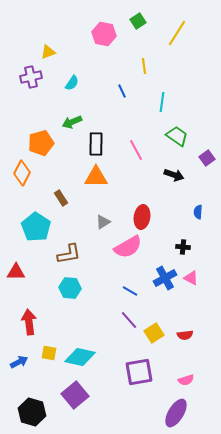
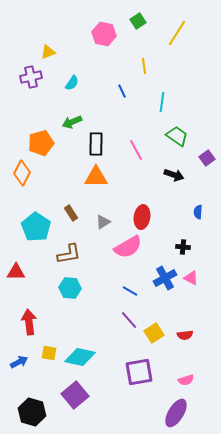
brown rectangle at (61, 198): moved 10 px right, 15 px down
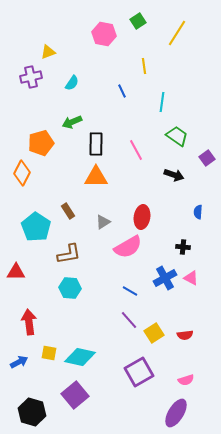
brown rectangle at (71, 213): moved 3 px left, 2 px up
purple square at (139, 372): rotated 20 degrees counterclockwise
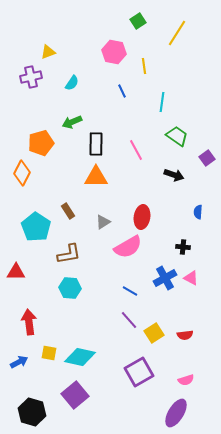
pink hexagon at (104, 34): moved 10 px right, 18 px down
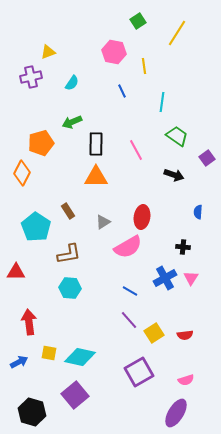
pink triangle at (191, 278): rotated 35 degrees clockwise
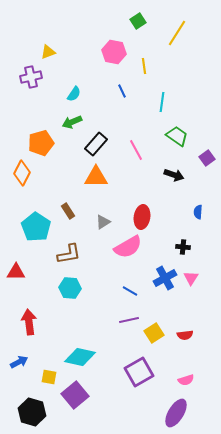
cyan semicircle at (72, 83): moved 2 px right, 11 px down
black rectangle at (96, 144): rotated 40 degrees clockwise
purple line at (129, 320): rotated 60 degrees counterclockwise
yellow square at (49, 353): moved 24 px down
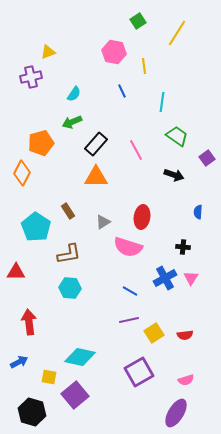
pink semicircle at (128, 247): rotated 48 degrees clockwise
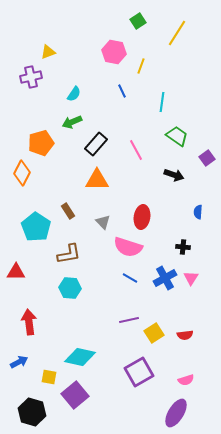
yellow line at (144, 66): moved 3 px left; rotated 28 degrees clockwise
orange triangle at (96, 177): moved 1 px right, 3 px down
gray triangle at (103, 222): rotated 42 degrees counterclockwise
blue line at (130, 291): moved 13 px up
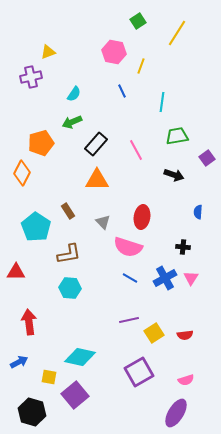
green trapezoid at (177, 136): rotated 45 degrees counterclockwise
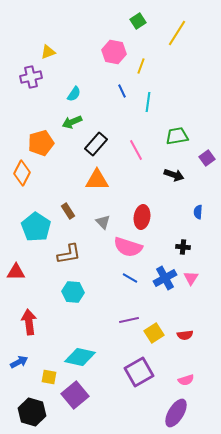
cyan line at (162, 102): moved 14 px left
cyan hexagon at (70, 288): moved 3 px right, 4 px down
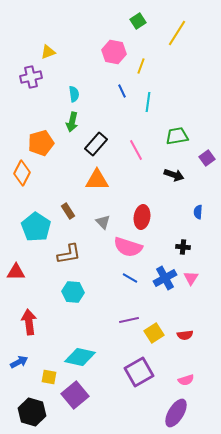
cyan semicircle at (74, 94): rotated 42 degrees counterclockwise
green arrow at (72, 122): rotated 54 degrees counterclockwise
